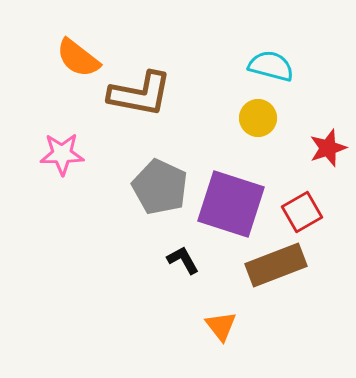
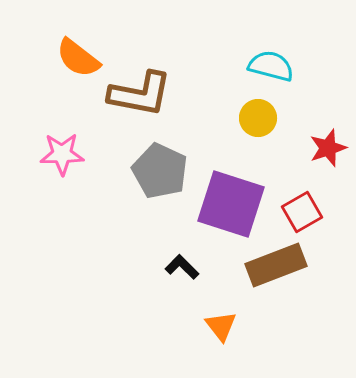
gray pentagon: moved 16 px up
black L-shape: moved 1 px left, 7 px down; rotated 16 degrees counterclockwise
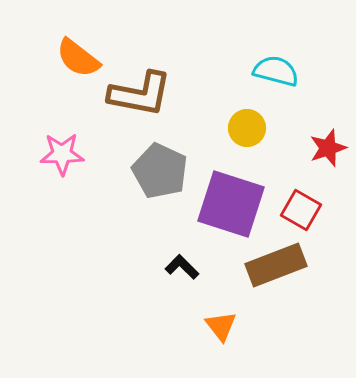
cyan semicircle: moved 5 px right, 5 px down
yellow circle: moved 11 px left, 10 px down
red square: moved 1 px left, 2 px up; rotated 30 degrees counterclockwise
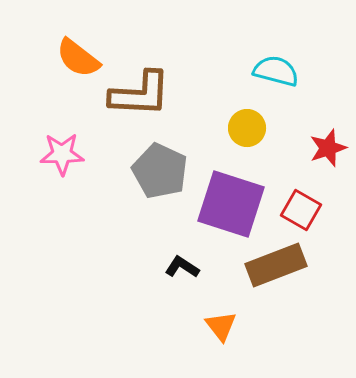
brown L-shape: rotated 8 degrees counterclockwise
black L-shape: rotated 12 degrees counterclockwise
